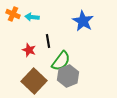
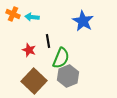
green semicircle: moved 3 px up; rotated 15 degrees counterclockwise
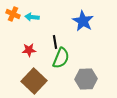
black line: moved 7 px right, 1 px down
red star: rotated 24 degrees counterclockwise
gray hexagon: moved 18 px right, 3 px down; rotated 20 degrees clockwise
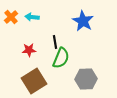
orange cross: moved 2 px left, 3 px down; rotated 24 degrees clockwise
brown square: rotated 15 degrees clockwise
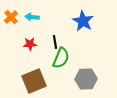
red star: moved 1 px right, 6 px up
brown square: rotated 10 degrees clockwise
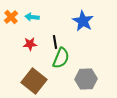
brown square: rotated 30 degrees counterclockwise
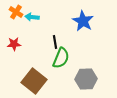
orange cross: moved 5 px right, 5 px up; rotated 16 degrees counterclockwise
red star: moved 16 px left
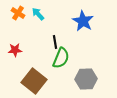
orange cross: moved 2 px right, 1 px down
cyan arrow: moved 6 px right, 3 px up; rotated 40 degrees clockwise
red star: moved 1 px right, 6 px down
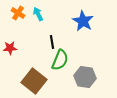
cyan arrow: rotated 16 degrees clockwise
black line: moved 3 px left
red star: moved 5 px left, 2 px up
green semicircle: moved 1 px left, 2 px down
gray hexagon: moved 1 px left, 2 px up; rotated 10 degrees clockwise
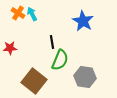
cyan arrow: moved 6 px left
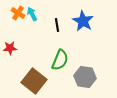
black line: moved 5 px right, 17 px up
